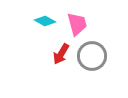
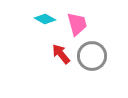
cyan diamond: moved 2 px up
red arrow: rotated 110 degrees clockwise
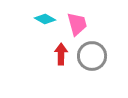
red arrow: rotated 40 degrees clockwise
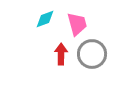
cyan diamond: rotated 50 degrees counterclockwise
gray circle: moved 2 px up
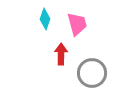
cyan diamond: rotated 50 degrees counterclockwise
gray circle: moved 19 px down
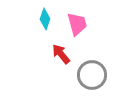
red arrow: rotated 40 degrees counterclockwise
gray circle: moved 2 px down
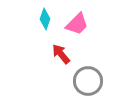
pink trapezoid: rotated 60 degrees clockwise
gray circle: moved 4 px left, 6 px down
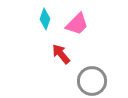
gray circle: moved 4 px right
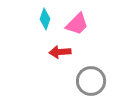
red arrow: moved 1 px left, 2 px up; rotated 55 degrees counterclockwise
gray circle: moved 1 px left
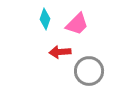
gray circle: moved 2 px left, 10 px up
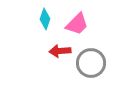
red arrow: moved 1 px up
gray circle: moved 2 px right, 8 px up
